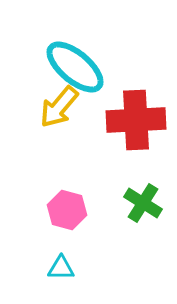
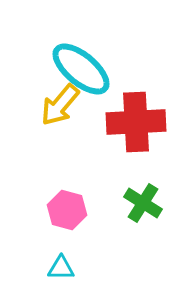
cyan ellipse: moved 6 px right, 2 px down
yellow arrow: moved 1 px right, 2 px up
red cross: moved 2 px down
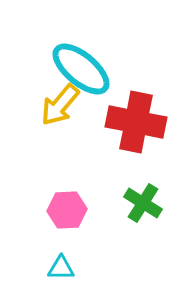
red cross: rotated 14 degrees clockwise
pink hexagon: rotated 18 degrees counterclockwise
